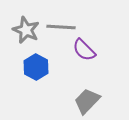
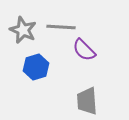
gray star: moved 3 px left
blue hexagon: rotated 15 degrees clockwise
gray trapezoid: rotated 48 degrees counterclockwise
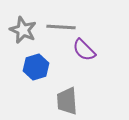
gray trapezoid: moved 20 px left
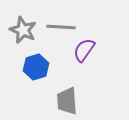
purple semicircle: rotated 80 degrees clockwise
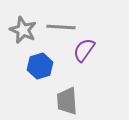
blue hexagon: moved 4 px right, 1 px up
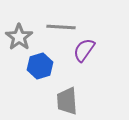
gray star: moved 4 px left, 7 px down; rotated 12 degrees clockwise
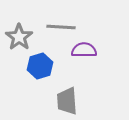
purple semicircle: rotated 55 degrees clockwise
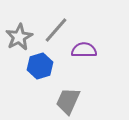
gray line: moved 5 px left, 3 px down; rotated 52 degrees counterclockwise
gray star: rotated 8 degrees clockwise
gray trapezoid: moved 1 px right; rotated 28 degrees clockwise
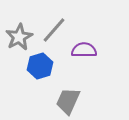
gray line: moved 2 px left
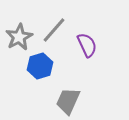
purple semicircle: moved 3 px right, 5 px up; rotated 65 degrees clockwise
